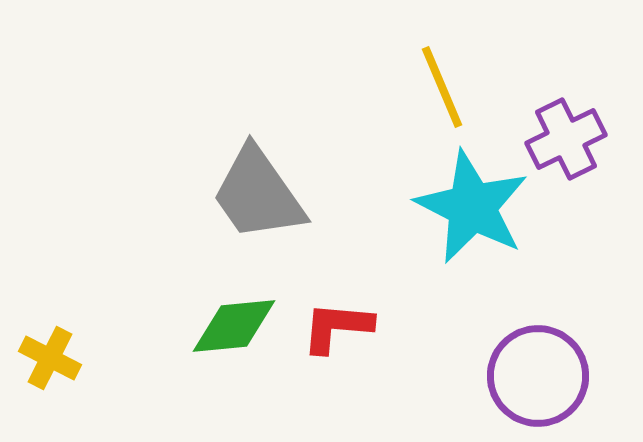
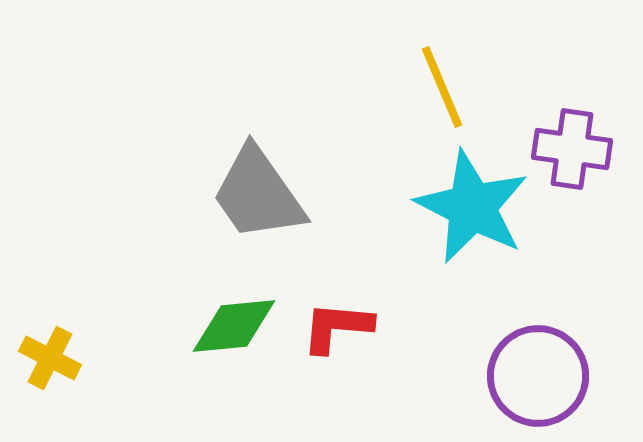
purple cross: moved 6 px right, 10 px down; rotated 34 degrees clockwise
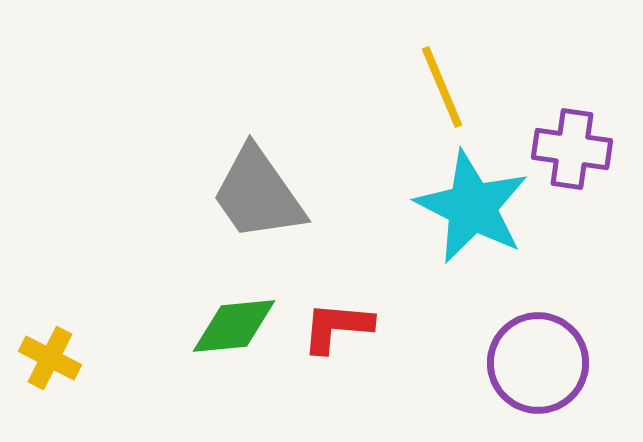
purple circle: moved 13 px up
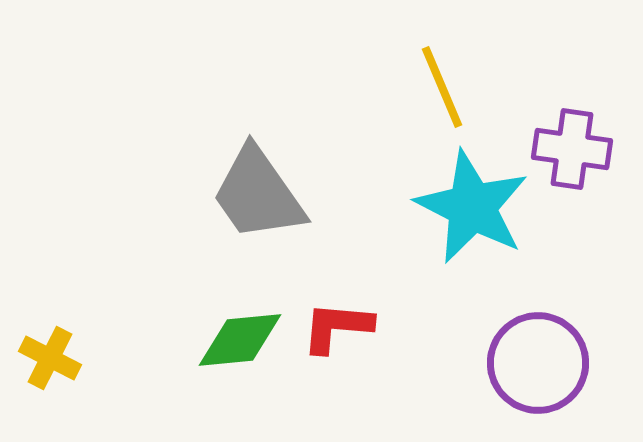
green diamond: moved 6 px right, 14 px down
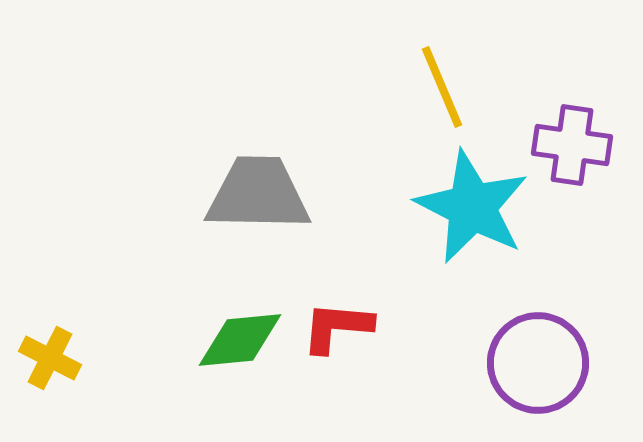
purple cross: moved 4 px up
gray trapezoid: rotated 126 degrees clockwise
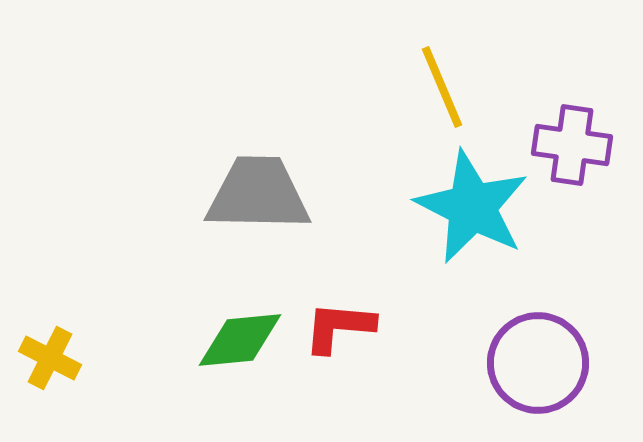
red L-shape: moved 2 px right
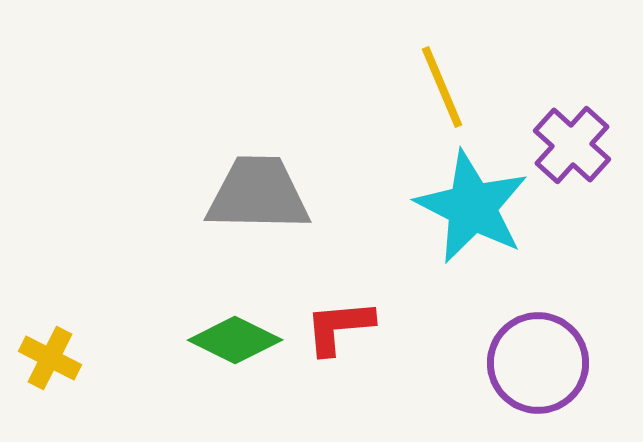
purple cross: rotated 34 degrees clockwise
red L-shape: rotated 10 degrees counterclockwise
green diamond: moved 5 px left; rotated 32 degrees clockwise
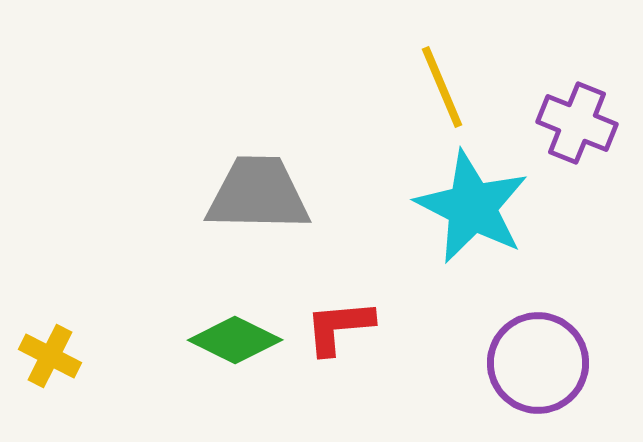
purple cross: moved 5 px right, 22 px up; rotated 20 degrees counterclockwise
yellow cross: moved 2 px up
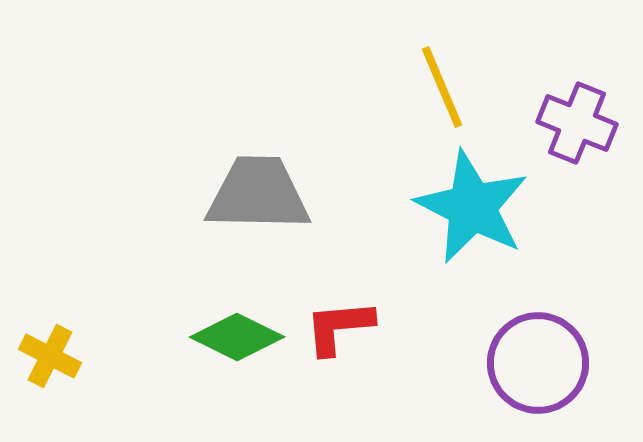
green diamond: moved 2 px right, 3 px up
